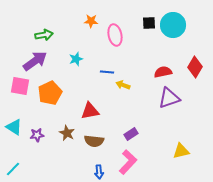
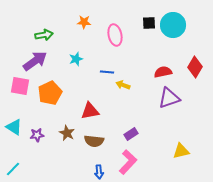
orange star: moved 7 px left, 1 px down
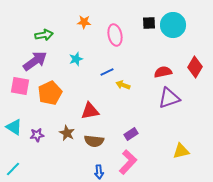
blue line: rotated 32 degrees counterclockwise
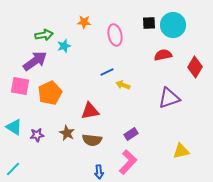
cyan star: moved 12 px left, 13 px up
red semicircle: moved 17 px up
brown semicircle: moved 2 px left, 1 px up
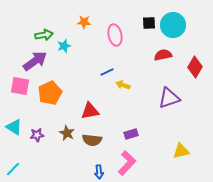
purple rectangle: rotated 16 degrees clockwise
pink L-shape: moved 1 px left, 1 px down
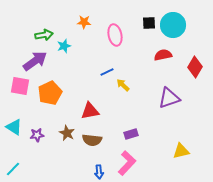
yellow arrow: rotated 24 degrees clockwise
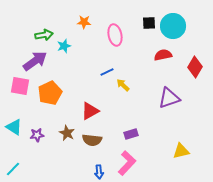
cyan circle: moved 1 px down
red triangle: rotated 18 degrees counterclockwise
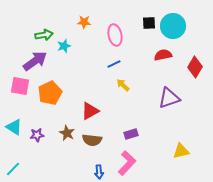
blue line: moved 7 px right, 8 px up
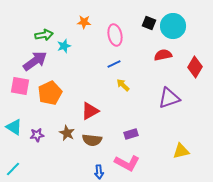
black square: rotated 24 degrees clockwise
pink L-shape: rotated 75 degrees clockwise
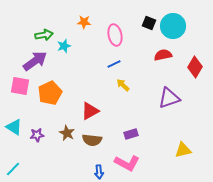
yellow triangle: moved 2 px right, 1 px up
